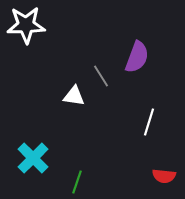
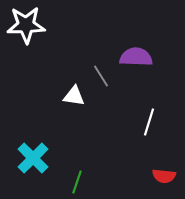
purple semicircle: moved 1 px left; rotated 108 degrees counterclockwise
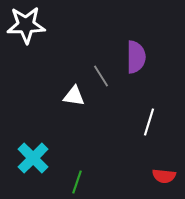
purple semicircle: rotated 88 degrees clockwise
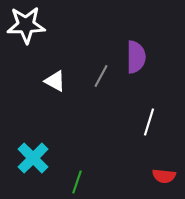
gray line: rotated 60 degrees clockwise
white triangle: moved 19 px left, 15 px up; rotated 20 degrees clockwise
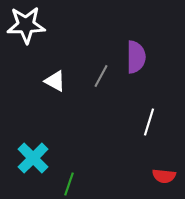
green line: moved 8 px left, 2 px down
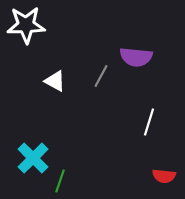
purple semicircle: rotated 96 degrees clockwise
green line: moved 9 px left, 3 px up
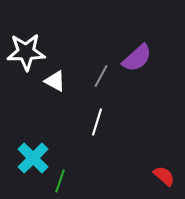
white star: moved 27 px down
purple semicircle: moved 1 px right, 1 px down; rotated 48 degrees counterclockwise
white line: moved 52 px left
red semicircle: rotated 145 degrees counterclockwise
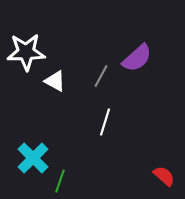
white line: moved 8 px right
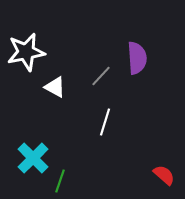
white star: rotated 9 degrees counterclockwise
purple semicircle: rotated 52 degrees counterclockwise
gray line: rotated 15 degrees clockwise
white triangle: moved 6 px down
red semicircle: moved 1 px up
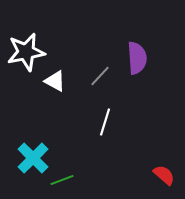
gray line: moved 1 px left
white triangle: moved 6 px up
green line: moved 2 px right, 1 px up; rotated 50 degrees clockwise
